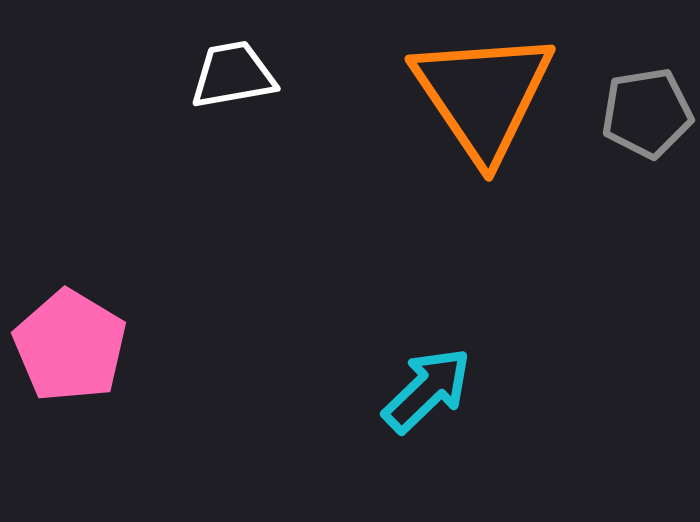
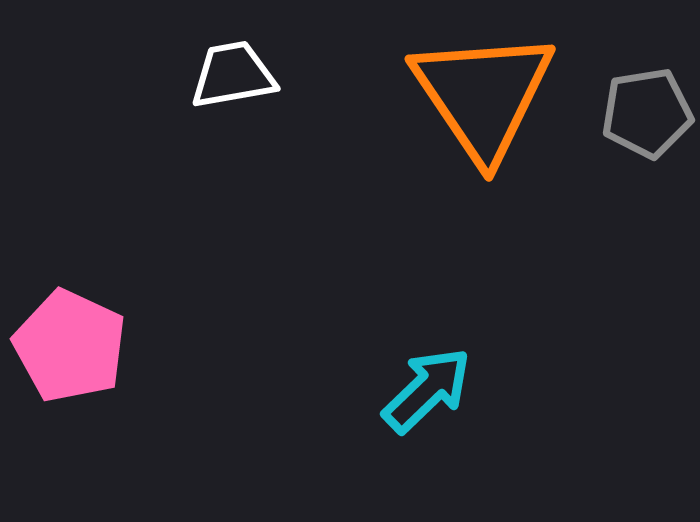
pink pentagon: rotated 6 degrees counterclockwise
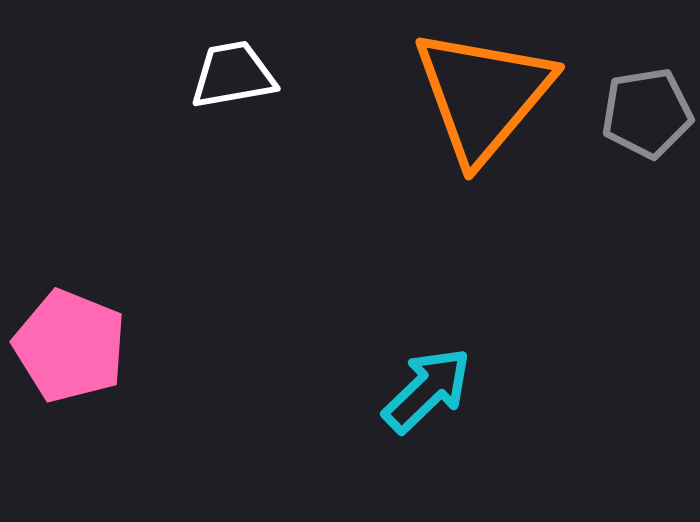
orange triangle: rotated 14 degrees clockwise
pink pentagon: rotated 3 degrees counterclockwise
